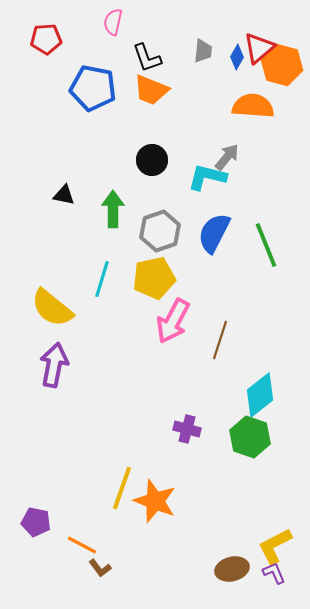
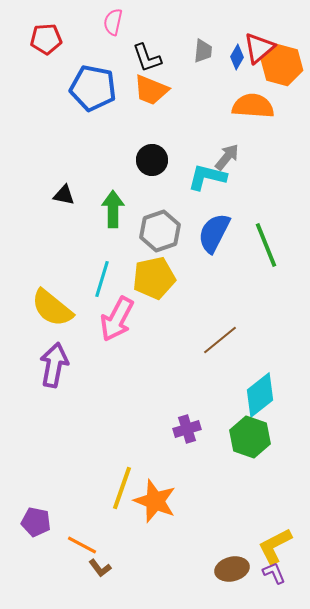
pink arrow: moved 56 px left, 2 px up
brown line: rotated 33 degrees clockwise
purple cross: rotated 32 degrees counterclockwise
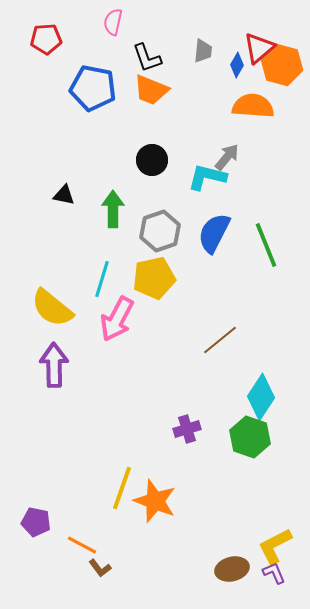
blue diamond: moved 8 px down
purple arrow: rotated 12 degrees counterclockwise
cyan diamond: moved 1 px right, 2 px down; rotated 18 degrees counterclockwise
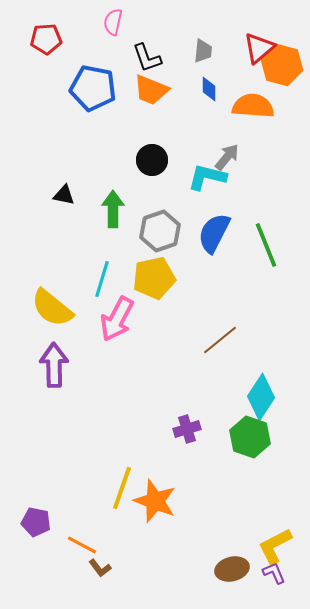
blue diamond: moved 28 px left, 24 px down; rotated 30 degrees counterclockwise
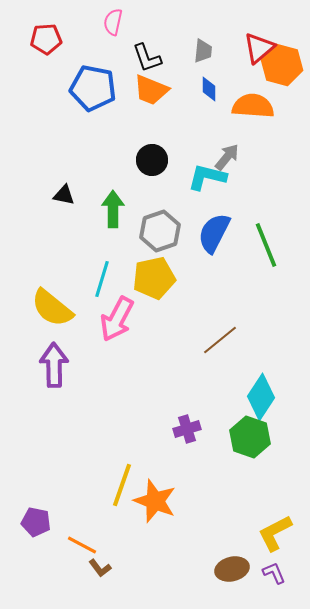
yellow line: moved 3 px up
yellow L-shape: moved 13 px up
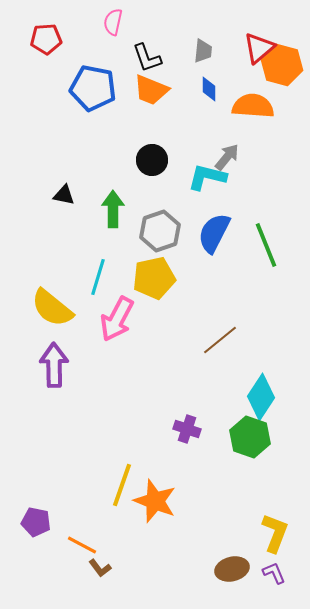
cyan line: moved 4 px left, 2 px up
purple cross: rotated 36 degrees clockwise
yellow L-shape: rotated 138 degrees clockwise
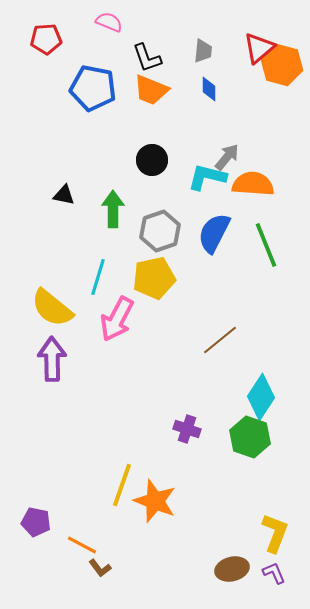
pink semicircle: moved 4 px left; rotated 100 degrees clockwise
orange semicircle: moved 78 px down
purple arrow: moved 2 px left, 6 px up
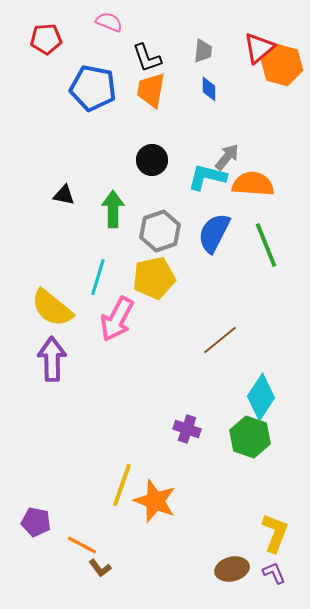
orange trapezoid: rotated 78 degrees clockwise
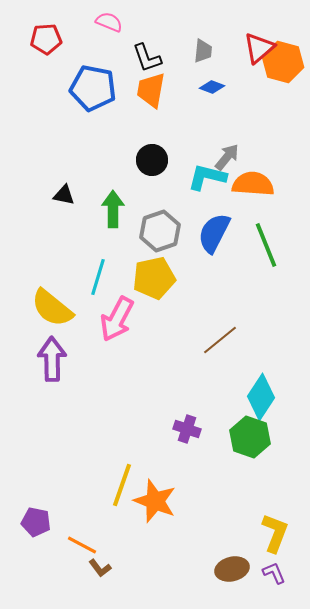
orange hexagon: moved 1 px right, 3 px up
blue diamond: moved 3 px right, 2 px up; rotated 70 degrees counterclockwise
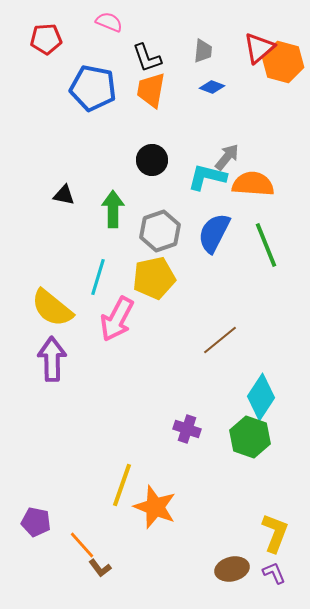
orange star: moved 6 px down
orange line: rotated 20 degrees clockwise
